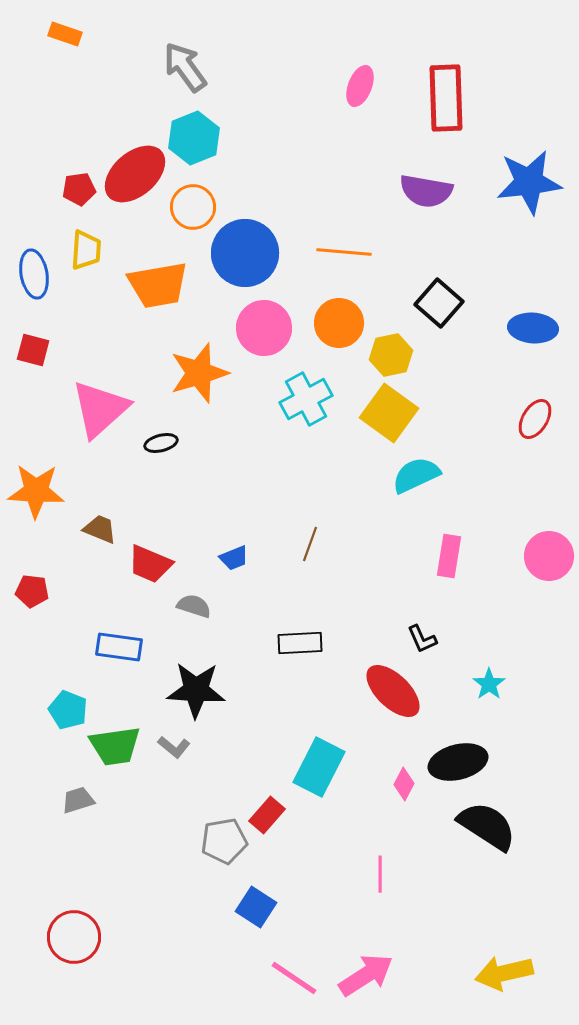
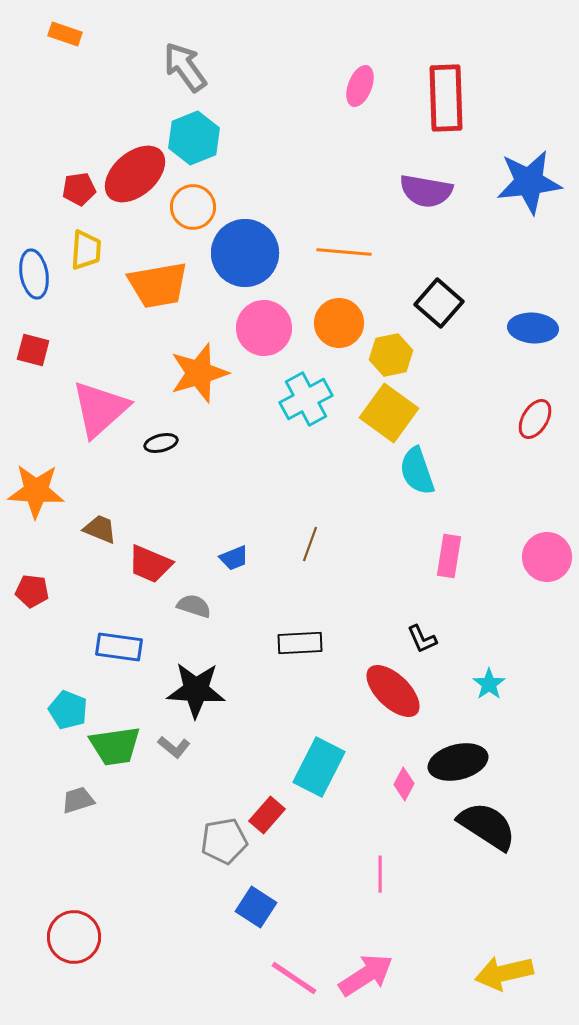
cyan semicircle at (416, 475): moved 1 px right, 4 px up; rotated 84 degrees counterclockwise
pink circle at (549, 556): moved 2 px left, 1 px down
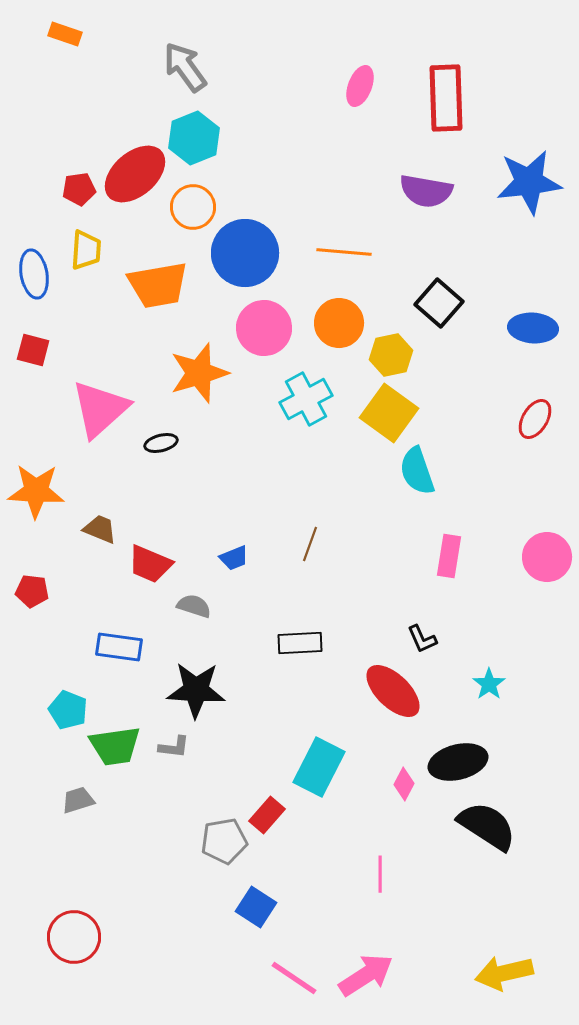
gray L-shape at (174, 747): rotated 32 degrees counterclockwise
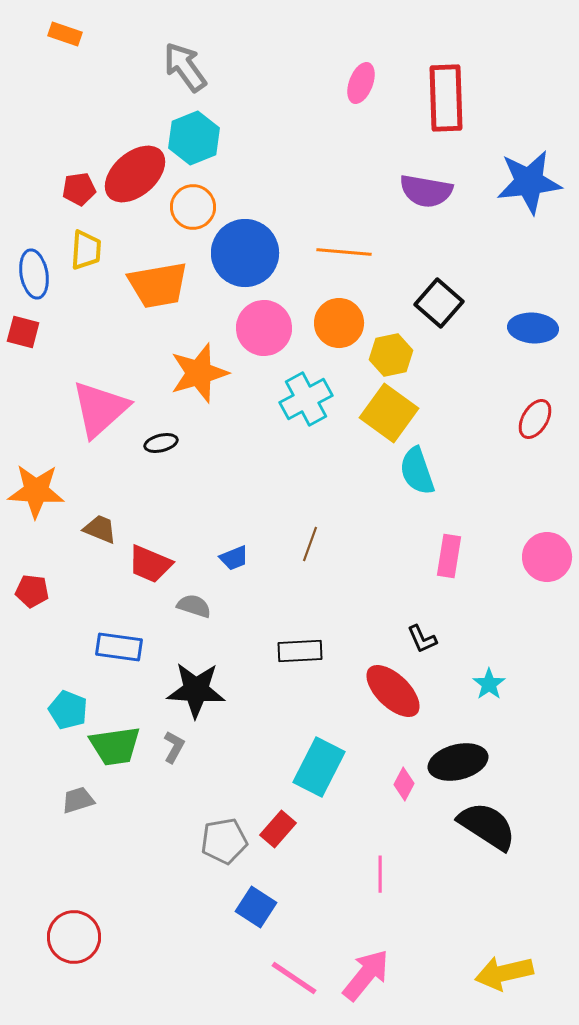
pink ellipse at (360, 86): moved 1 px right, 3 px up
red square at (33, 350): moved 10 px left, 18 px up
black rectangle at (300, 643): moved 8 px down
gray L-shape at (174, 747): rotated 68 degrees counterclockwise
red rectangle at (267, 815): moved 11 px right, 14 px down
pink arrow at (366, 975): rotated 18 degrees counterclockwise
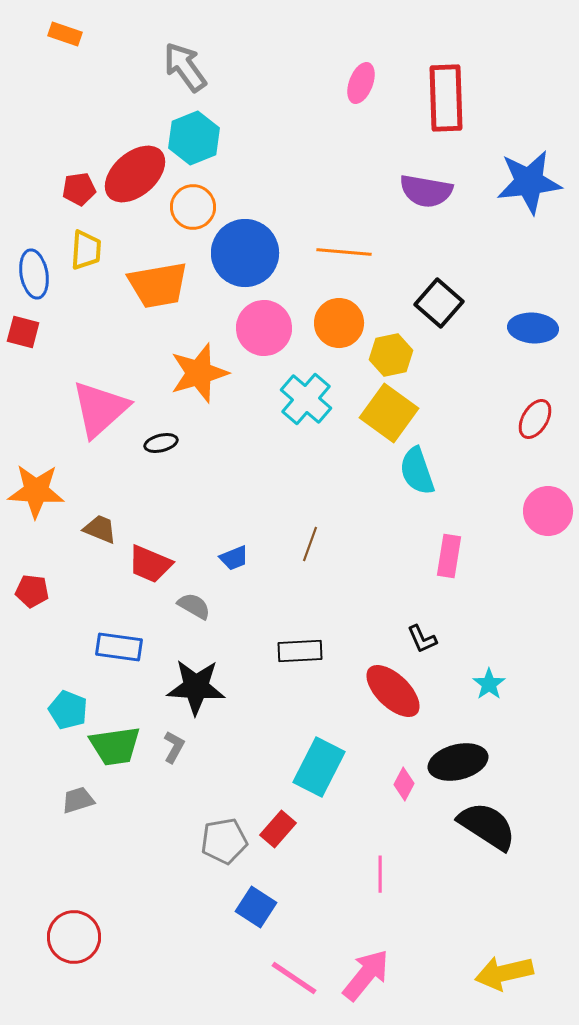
cyan cross at (306, 399): rotated 21 degrees counterclockwise
pink circle at (547, 557): moved 1 px right, 46 px up
gray semicircle at (194, 606): rotated 12 degrees clockwise
black star at (196, 690): moved 3 px up
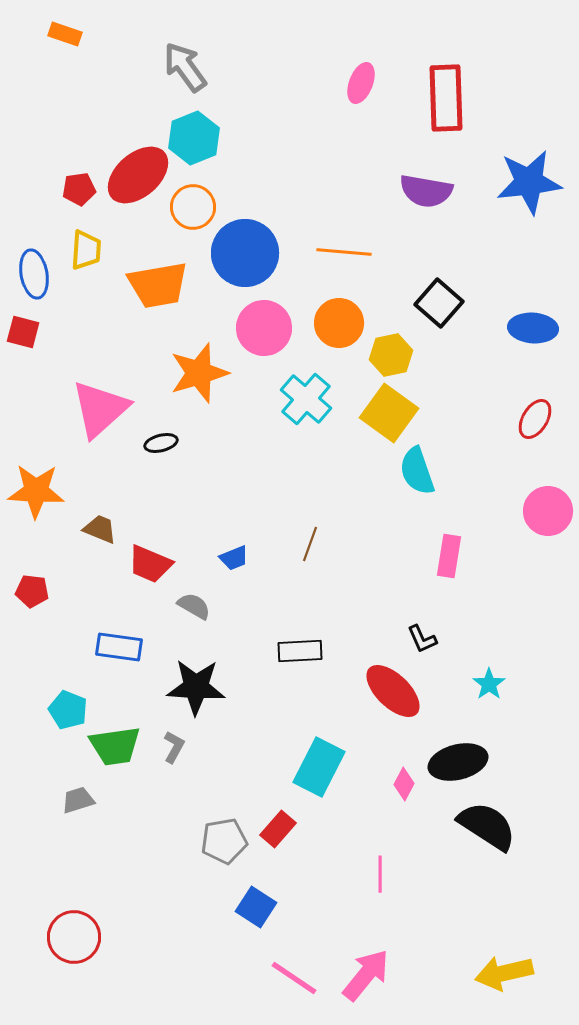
red ellipse at (135, 174): moved 3 px right, 1 px down
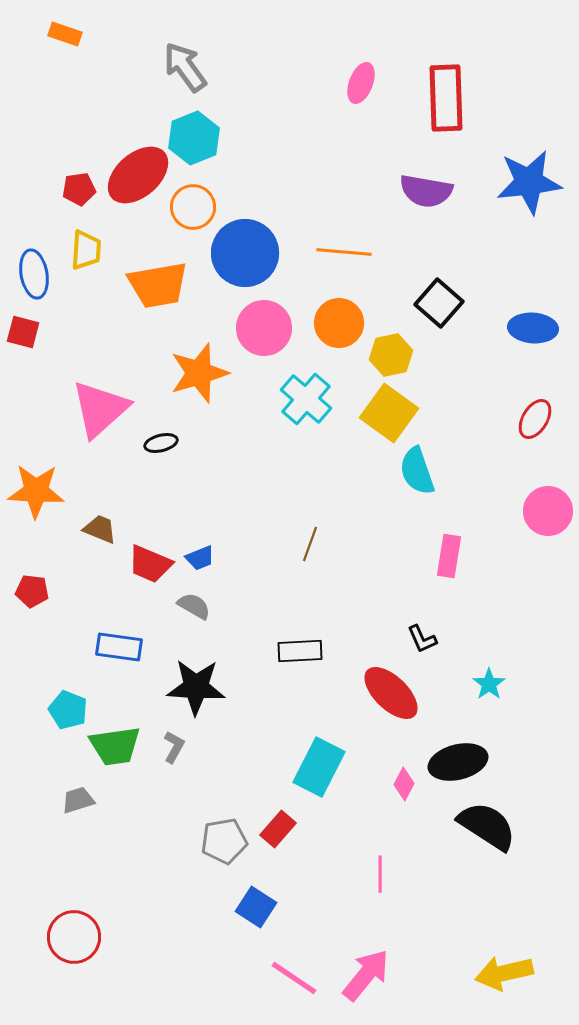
blue trapezoid at (234, 558): moved 34 px left
red ellipse at (393, 691): moved 2 px left, 2 px down
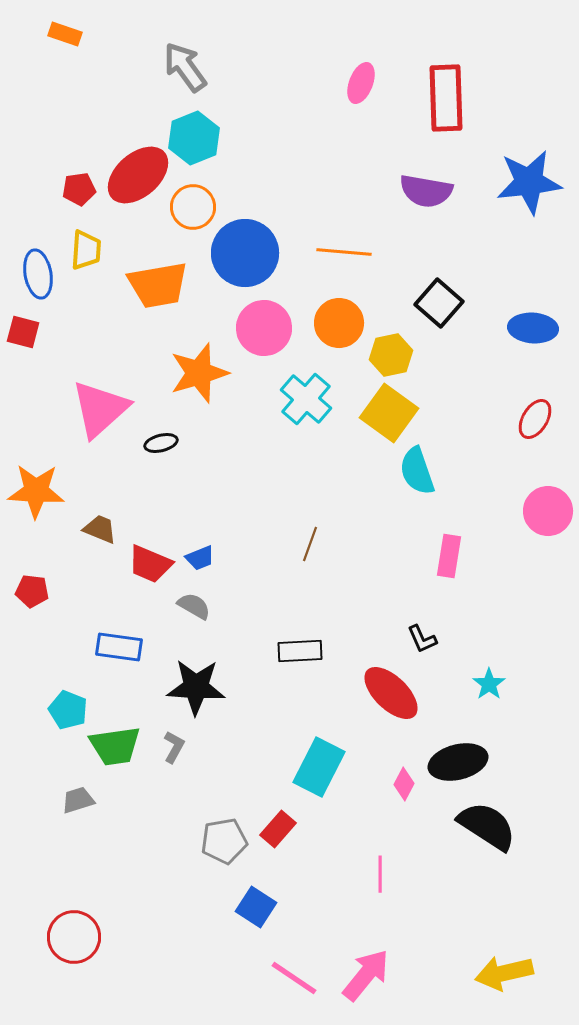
blue ellipse at (34, 274): moved 4 px right
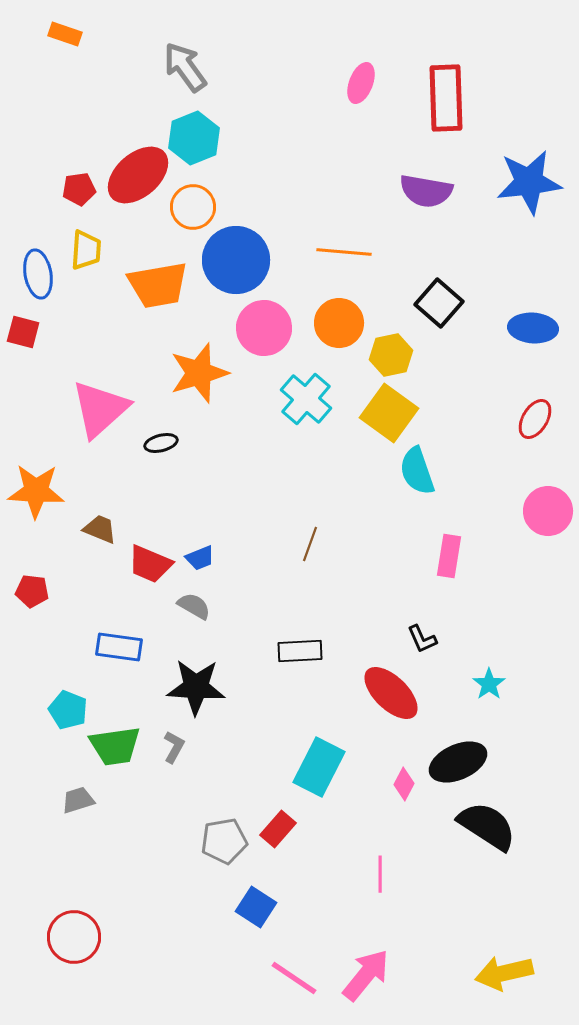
blue circle at (245, 253): moved 9 px left, 7 px down
black ellipse at (458, 762): rotated 10 degrees counterclockwise
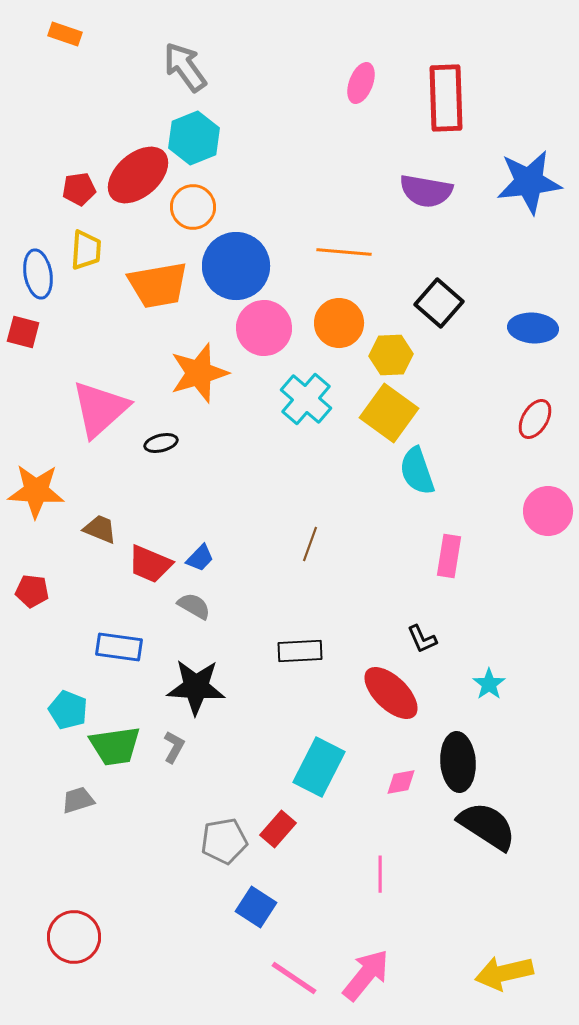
blue circle at (236, 260): moved 6 px down
yellow hexagon at (391, 355): rotated 9 degrees clockwise
blue trapezoid at (200, 558): rotated 24 degrees counterclockwise
black ellipse at (458, 762): rotated 70 degrees counterclockwise
pink diamond at (404, 784): moved 3 px left, 2 px up; rotated 52 degrees clockwise
